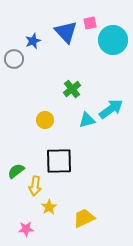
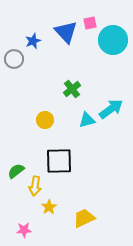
pink star: moved 2 px left, 1 px down
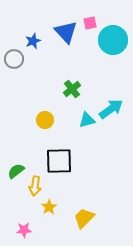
yellow trapezoid: rotated 20 degrees counterclockwise
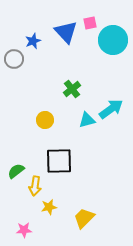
yellow star: rotated 21 degrees clockwise
